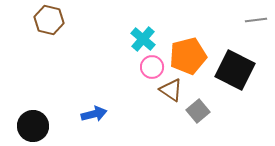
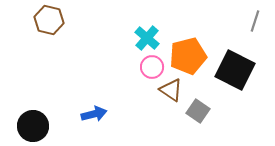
gray line: moved 1 px left, 1 px down; rotated 65 degrees counterclockwise
cyan cross: moved 4 px right, 1 px up
gray square: rotated 15 degrees counterclockwise
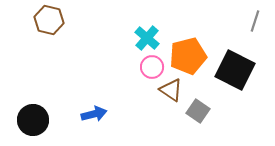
black circle: moved 6 px up
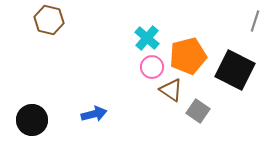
black circle: moved 1 px left
